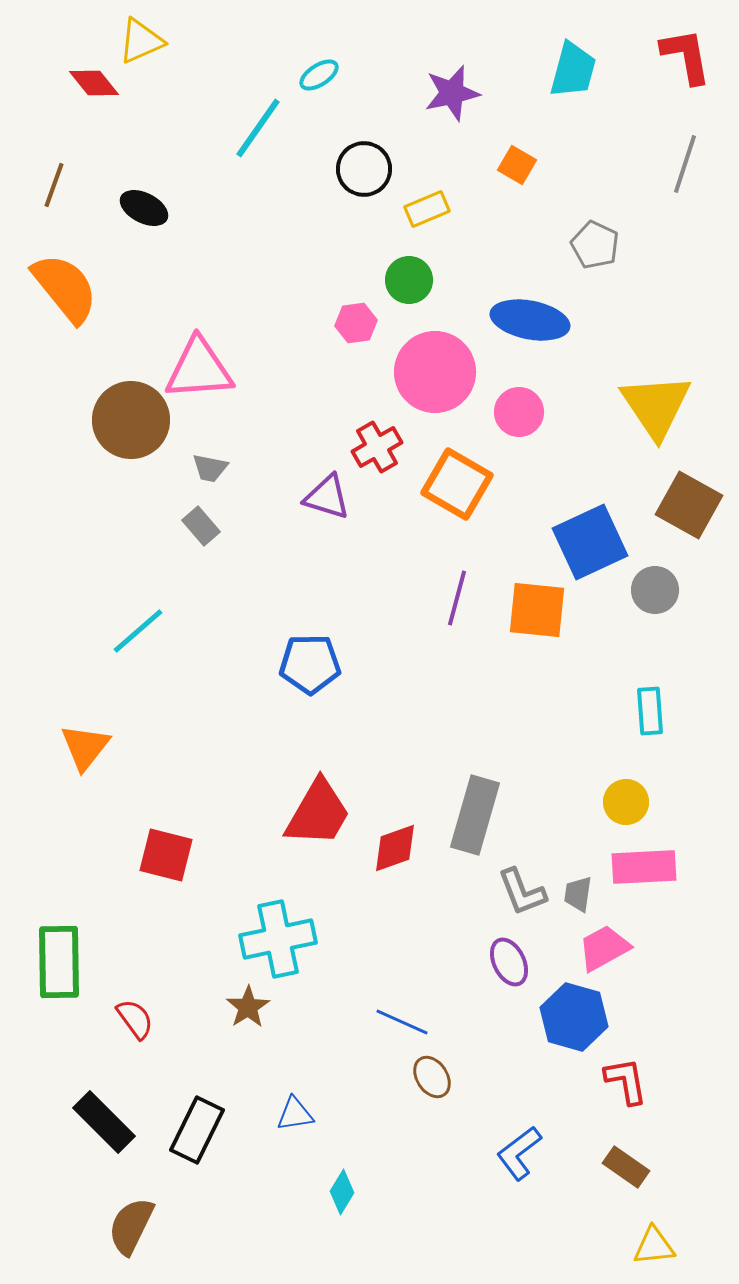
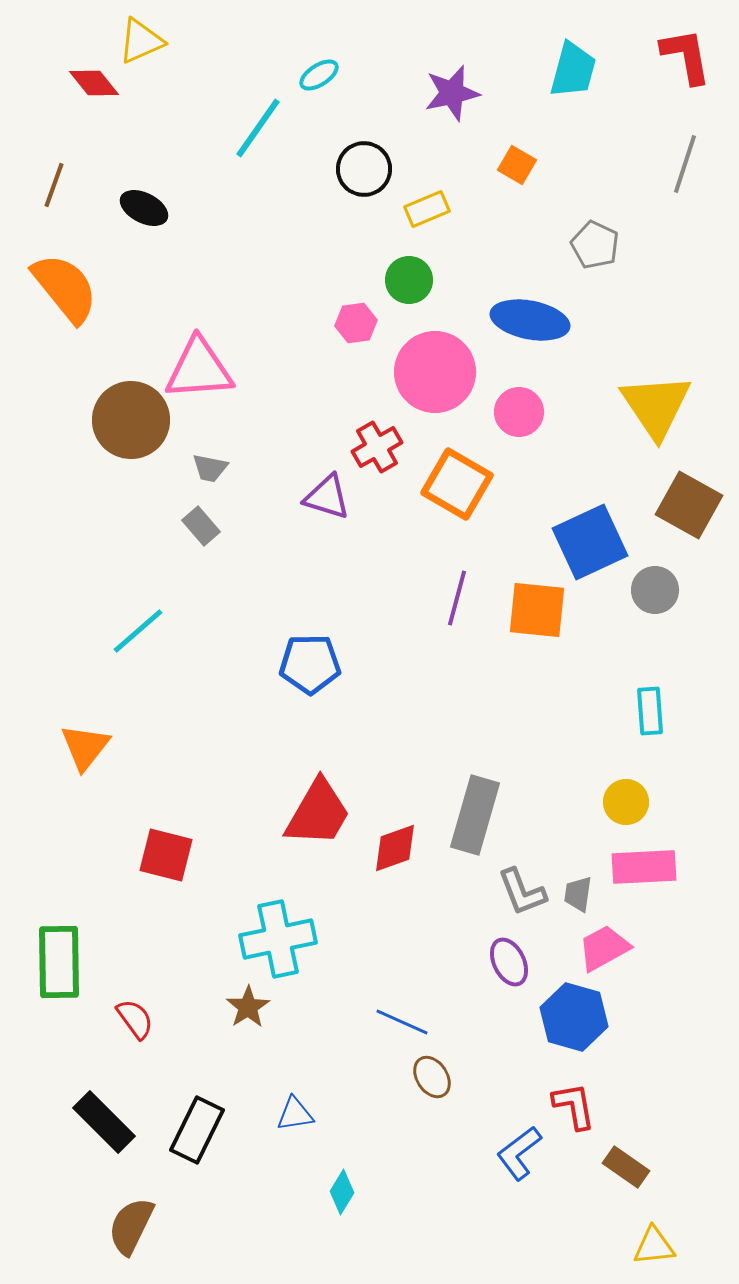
red L-shape at (626, 1081): moved 52 px left, 25 px down
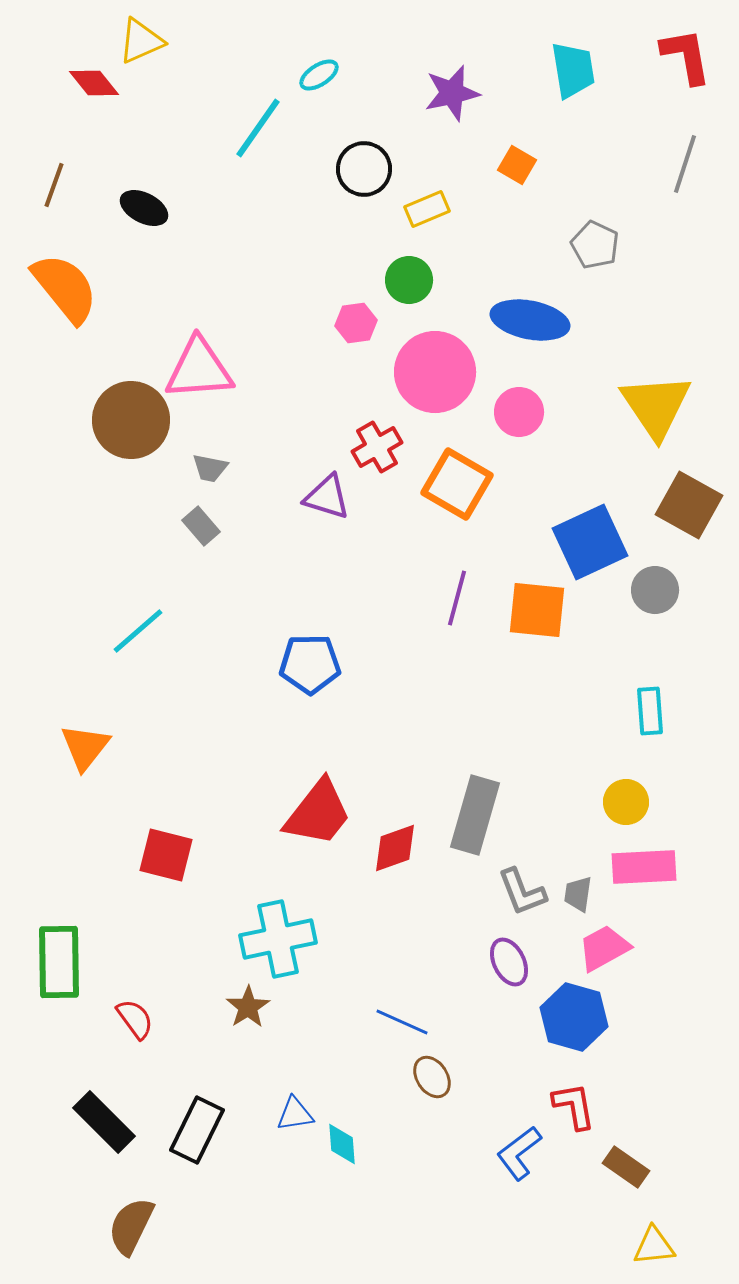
cyan trapezoid at (573, 70): rotated 24 degrees counterclockwise
red trapezoid at (318, 813): rotated 8 degrees clockwise
cyan diamond at (342, 1192): moved 48 px up; rotated 36 degrees counterclockwise
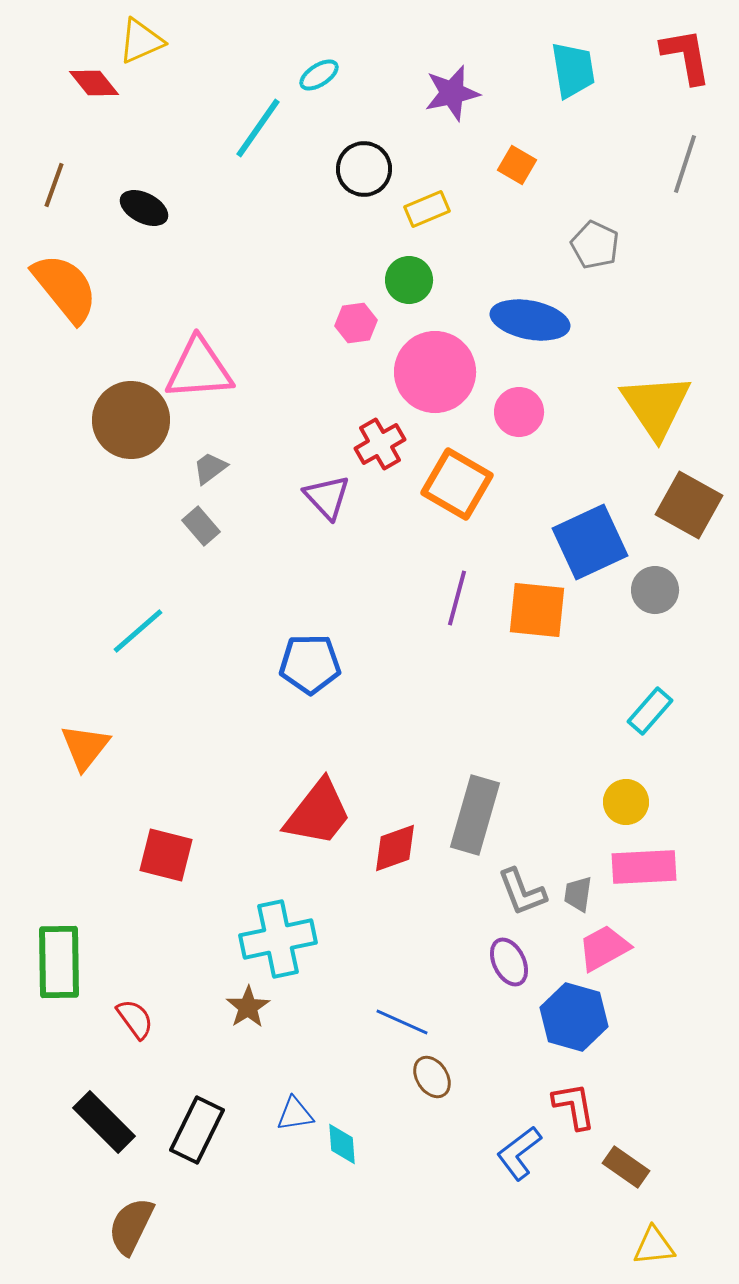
red cross at (377, 447): moved 3 px right, 3 px up
gray trapezoid at (210, 468): rotated 132 degrees clockwise
purple triangle at (327, 497): rotated 30 degrees clockwise
cyan rectangle at (650, 711): rotated 45 degrees clockwise
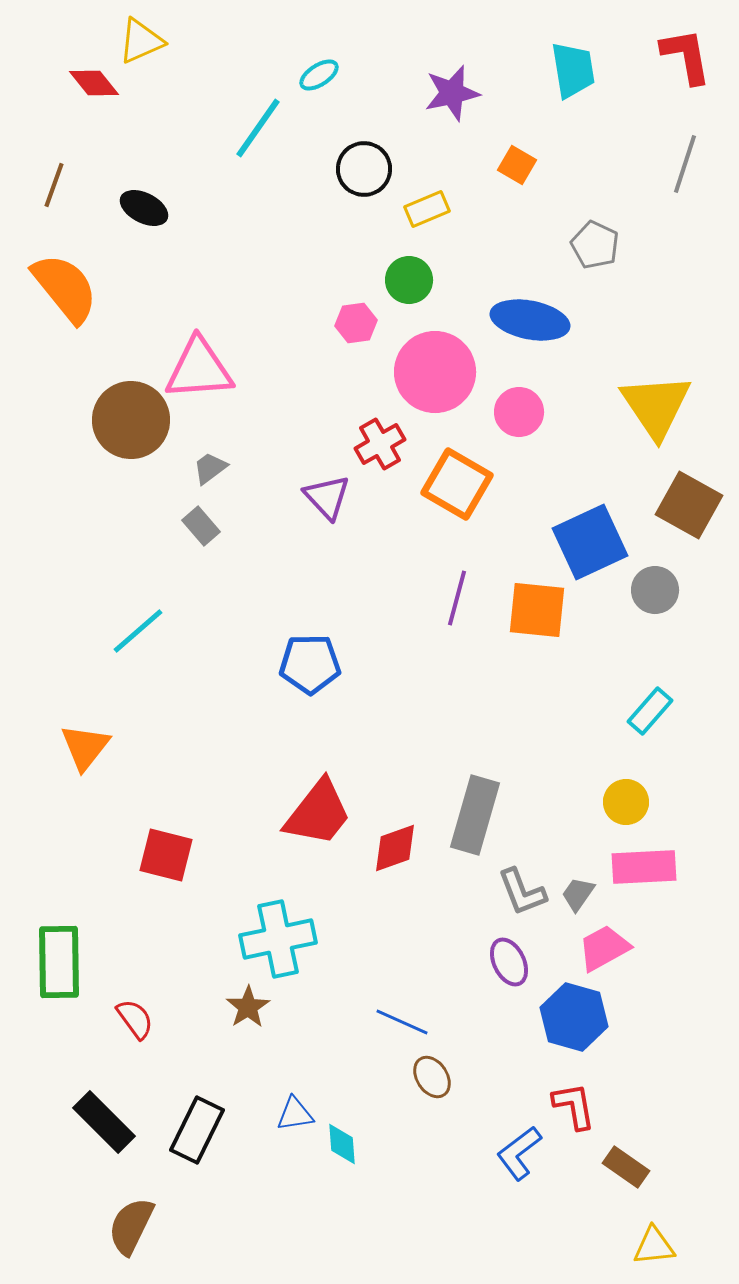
gray trapezoid at (578, 894): rotated 27 degrees clockwise
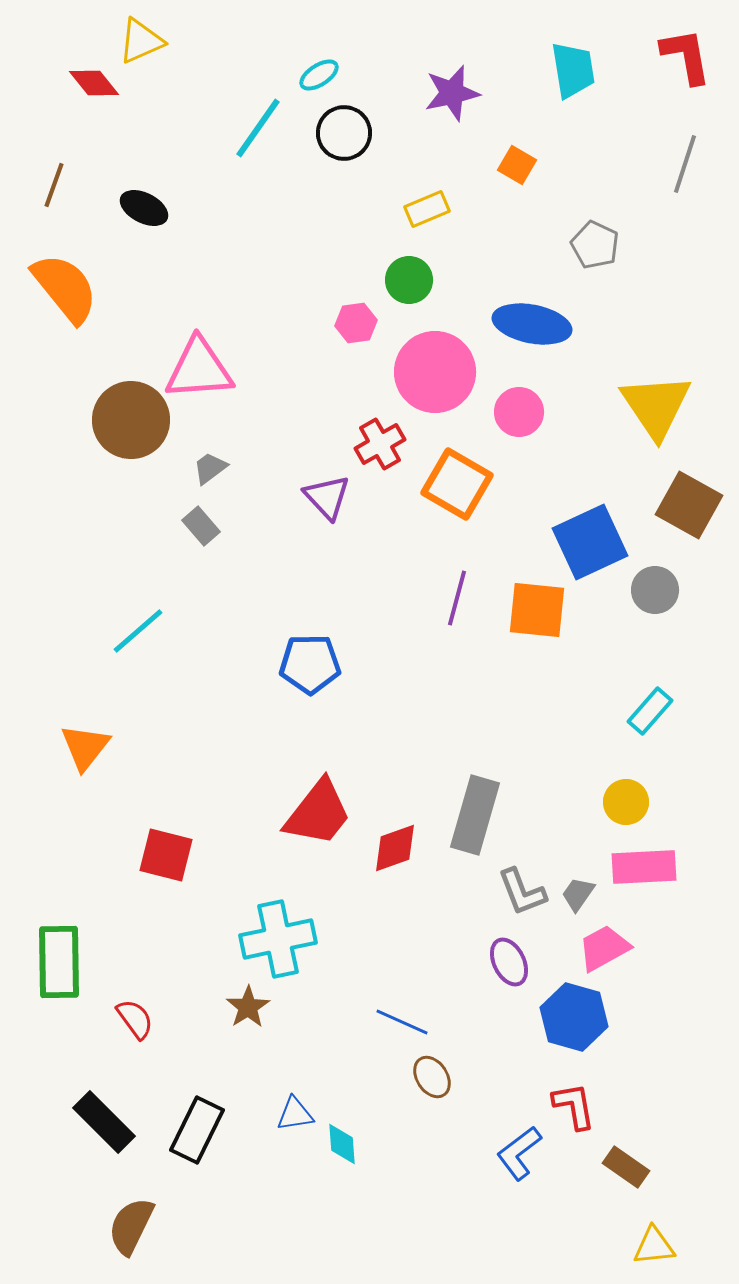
black circle at (364, 169): moved 20 px left, 36 px up
blue ellipse at (530, 320): moved 2 px right, 4 px down
